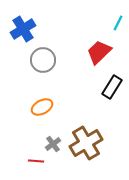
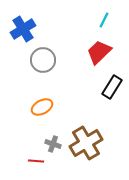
cyan line: moved 14 px left, 3 px up
gray cross: rotated 35 degrees counterclockwise
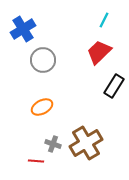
black rectangle: moved 2 px right, 1 px up
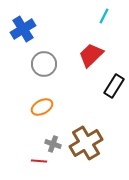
cyan line: moved 4 px up
red trapezoid: moved 8 px left, 3 px down
gray circle: moved 1 px right, 4 px down
red line: moved 3 px right
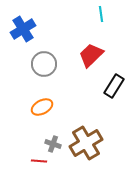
cyan line: moved 3 px left, 2 px up; rotated 35 degrees counterclockwise
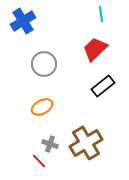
blue cross: moved 8 px up
red trapezoid: moved 4 px right, 6 px up
black rectangle: moved 11 px left; rotated 20 degrees clockwise
gray cross: moved 3 px left
red line: rotated 42 degrees clockwise
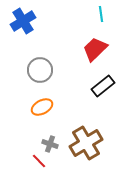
gray circle: moved 4 px left, 6 px down
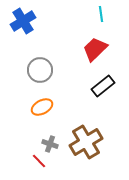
brown cross: moved 1 px up
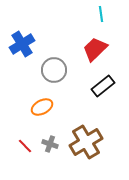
blue cross: moved 1 px left, 23 px down
gray circle: moved 14 px right
red line: moved 14 px left, 15 px up
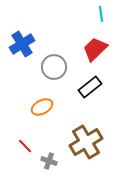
gray circle: moved 3 px up
black rectangle: moved 13 px left, 1 px down
gray cross: moved 1 px left, 17 px down
